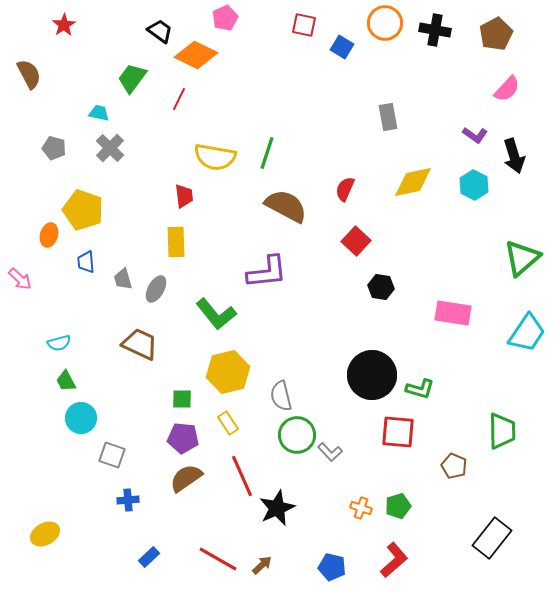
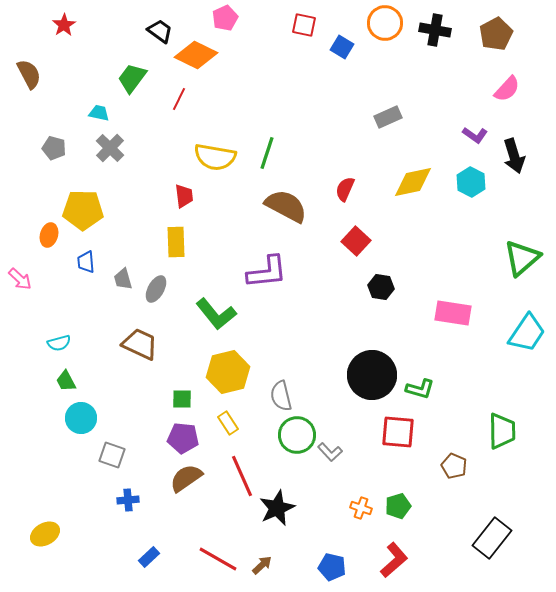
gray rectangle at (388, 117): rotated 76 degrees clockwise
cyan hexagon at (474, 185): moved 3 px left, 3 px up
yellow pentagon at (83, 210): rotated 18 degrees counterclockwise
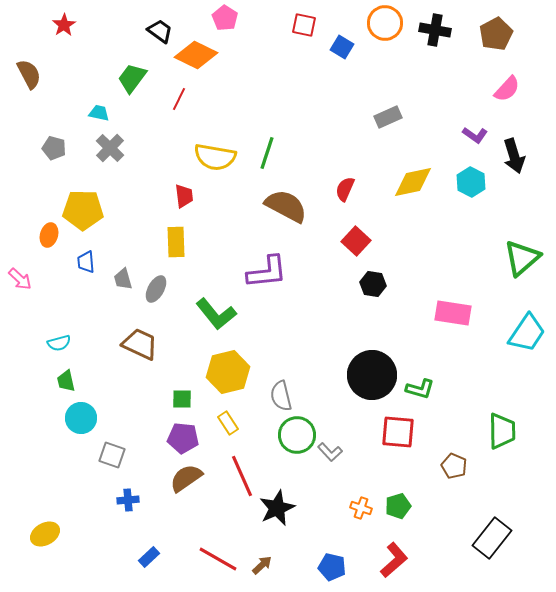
pink pentagon at (225, 18): rotated 15 degrees counterclockwise
black hexagon at (381, 287): moved 8 px left, 3 px up
green trapezoid at (66, 381): rotated 15 degrees clockwise
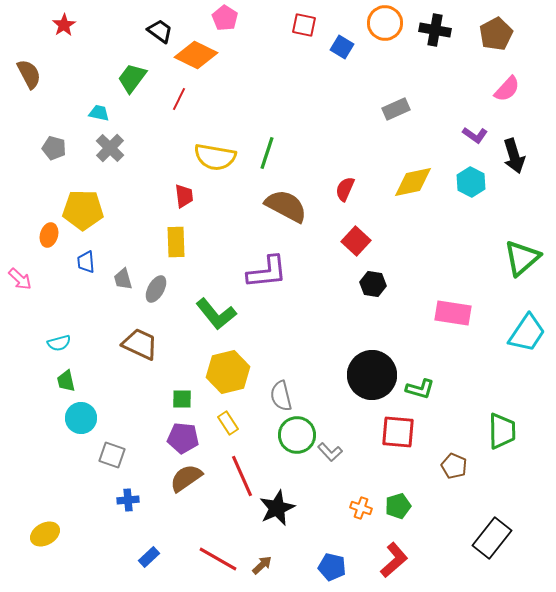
gray rectangle at (388, 117): moved 8 px right, 8 px up
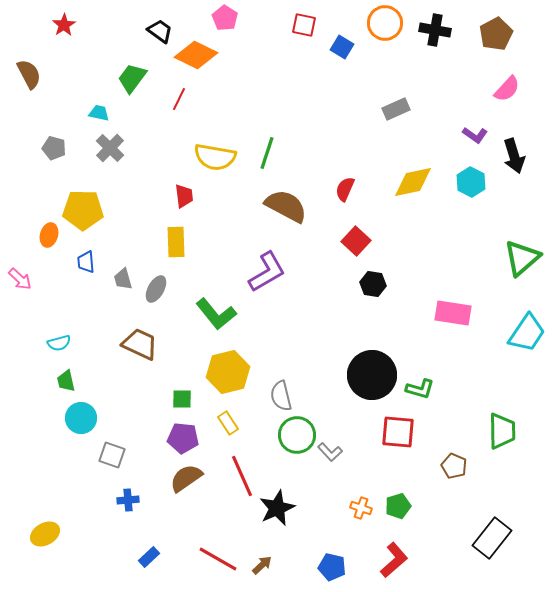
purple L-shape at (267, 272): rotated 24 degrees counterclockwise
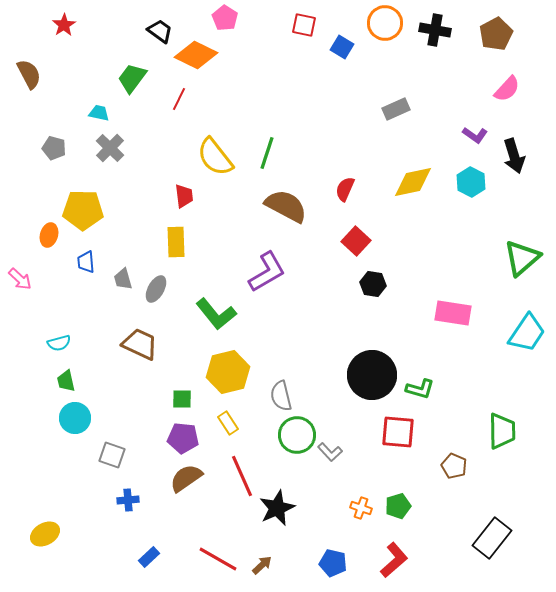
yellow semicircle at (215, 157): rotated 42 degrees clockwise
cyan circle at (81, 418): moved 6 px left
blue pentagon at (332, 567): moved 1 px right, 4 px up
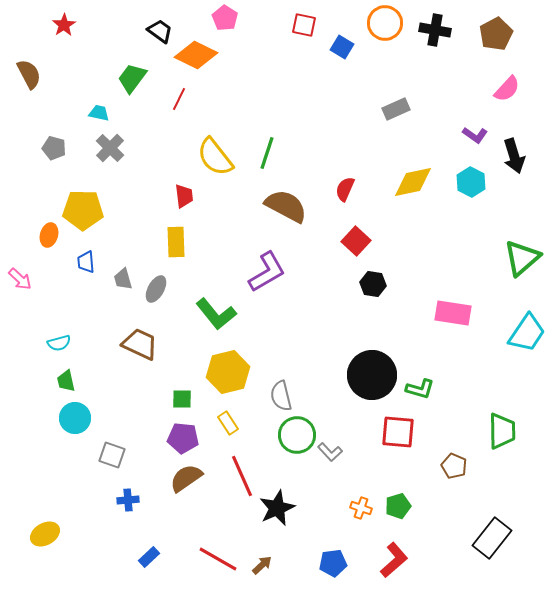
blue pentagon at (333, 563): rotated 20 degrees counterclockwise
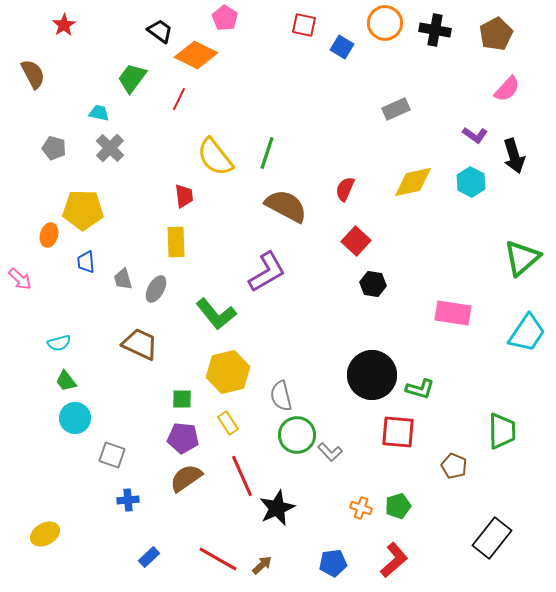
brown semicircle at (29, 74): moved 4 px right
green trapezoid at (66, 381): rotated 25 degrees counterclockwise
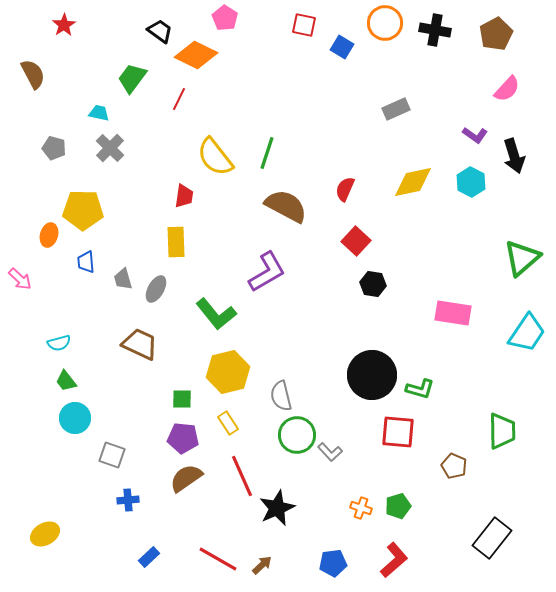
red trapezoid at (184, 196): rotated 15 degrees clockwise
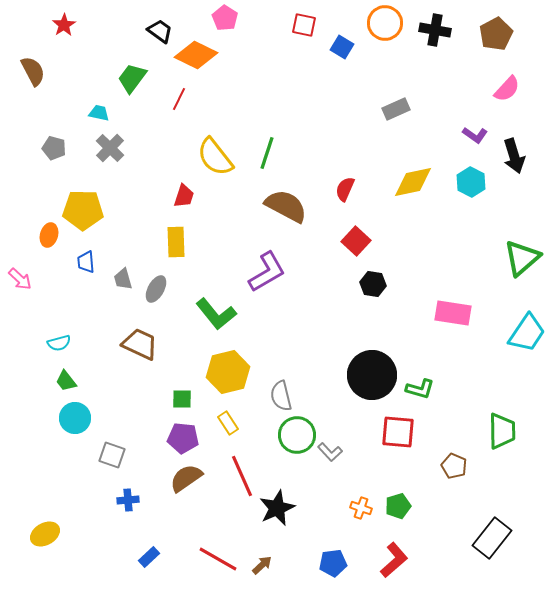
brown semicircle at (33, 74): moved 3 px up
red trapezoid at (184, 196): rotated 10 degrees clockwise
